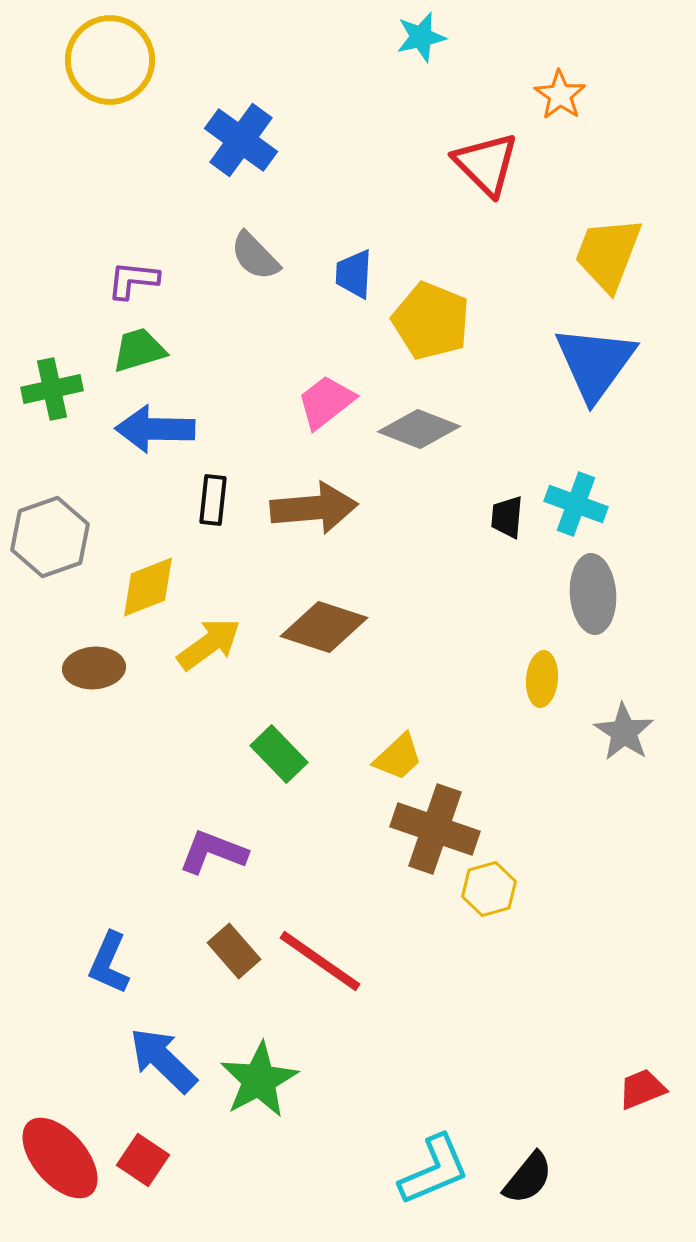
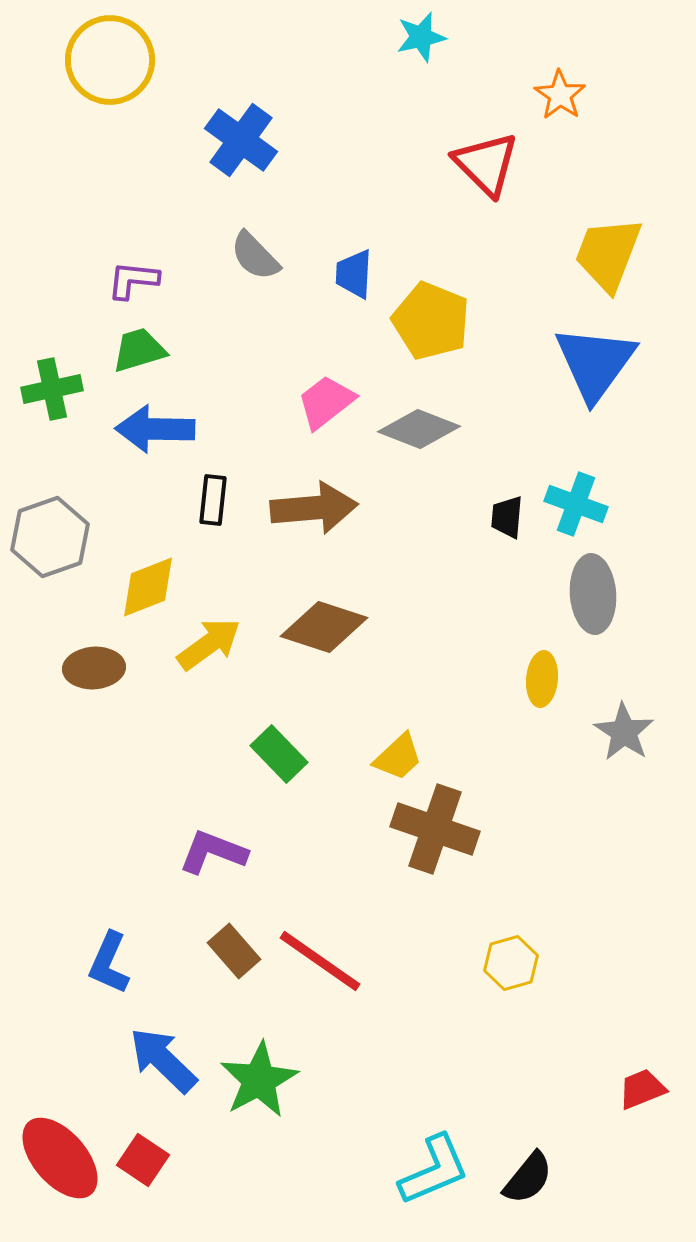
yellow hexagon at (489, 889): moved 22 px right, 74 px down
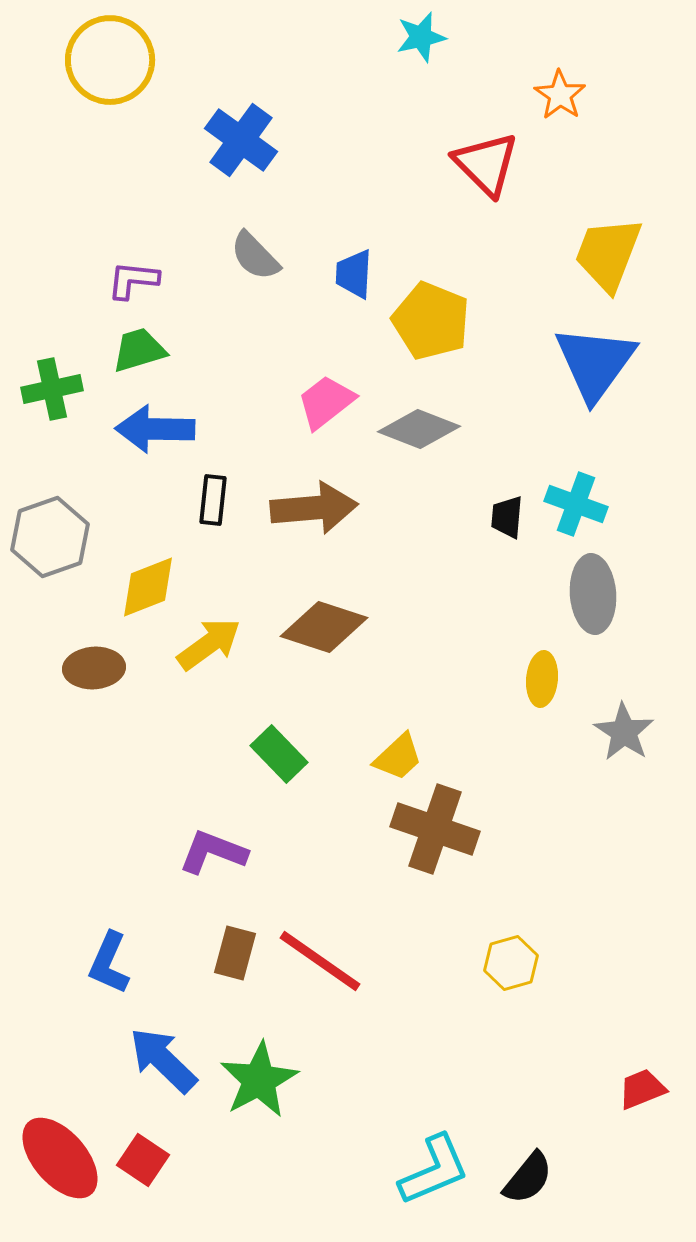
brown rectangle at (234, 951): moved 1 px right, 2 px down; rotated 56 degrees clockwise
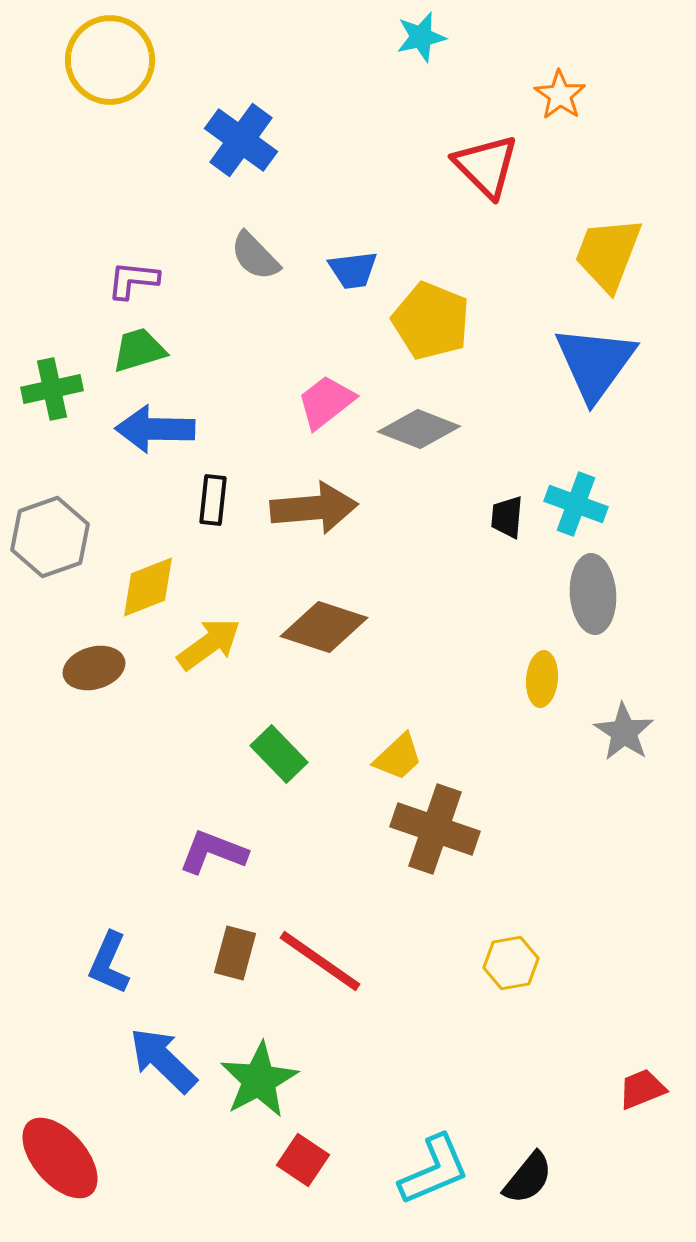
red triangle at (486, 164): moved 2 px down
blue trapezoid at (354, 274): moved 1 px left, 4 px up; rotated 100 degrees counterclockwise
brown ellipse at (94, 668): rotated 12 degrees counterclockwise
yellow hexagon at (511, 963): rotated 6 degrees clockwise
red square at (143, 1160): moved 160 px right
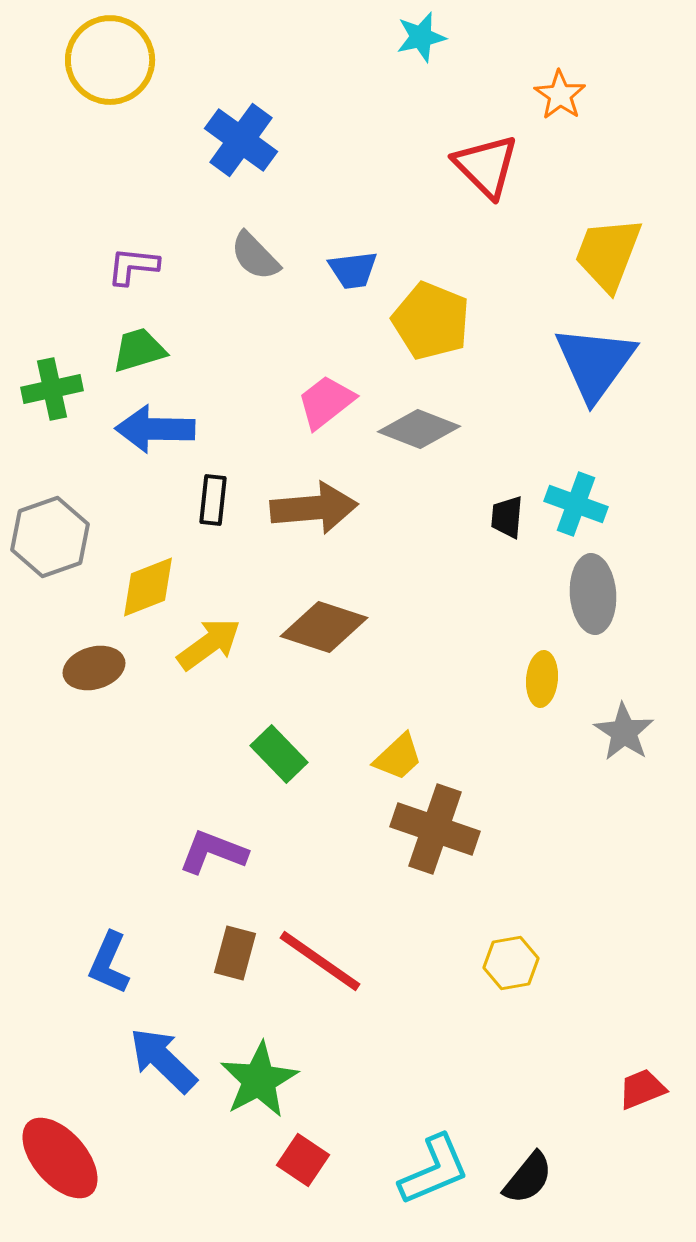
purple L-shape at (133, 280): moved 14 px up
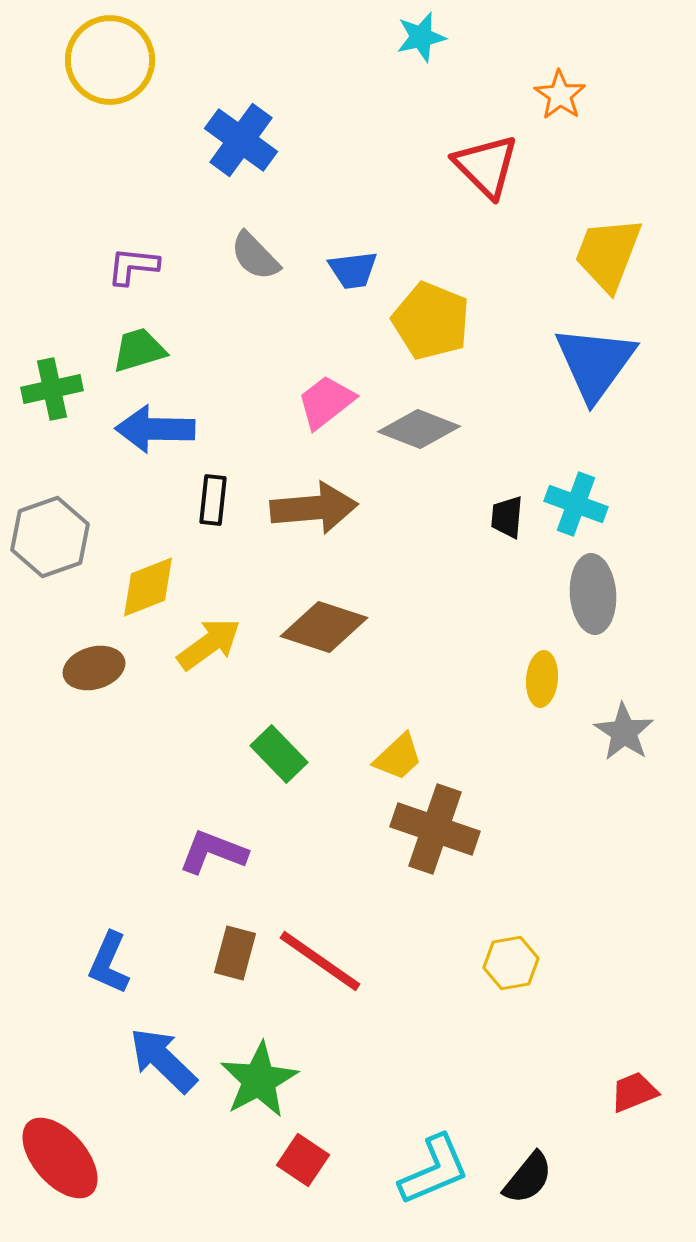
red trapezoid at (642, 1089): moved 8 px left, 3 px down
